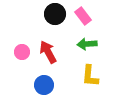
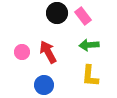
black circle: moved 2 px right, 1 px up
green arrow: moved 2 px right, 1 px down
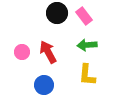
pink rectangle: moved 1 px right
green arrow: moved 2 px left
yellow L-shape: moved 3 px left, 1 px up
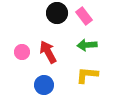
yellow L-shape: rotated 90 degrees clockwise
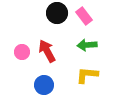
red arrow: moved 1 px left, 1 px up
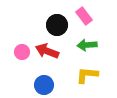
black circle: moved 12 px down
red arrow: rotated 40 degrees counterclockwise
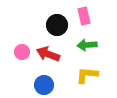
pink rectangle: rotated 24 degrees clockwise
red arrow: moved 1 px right, 3 px down
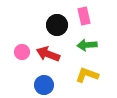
yellow L-shape: rotated 15 degrees clockwise
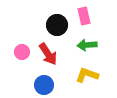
red arrow: rotated 145 degrees counterclockwise
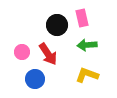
pink rectangle: moved 2 px left, 2 px down
blue circle: moved 9 px left, 6 px up
